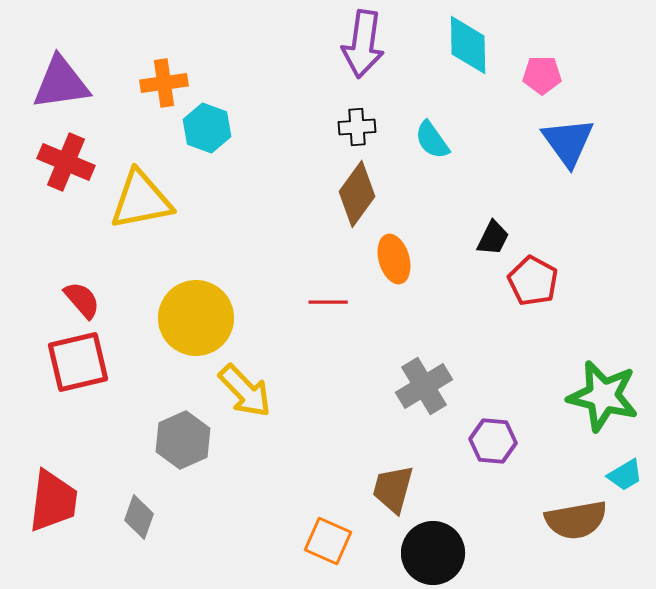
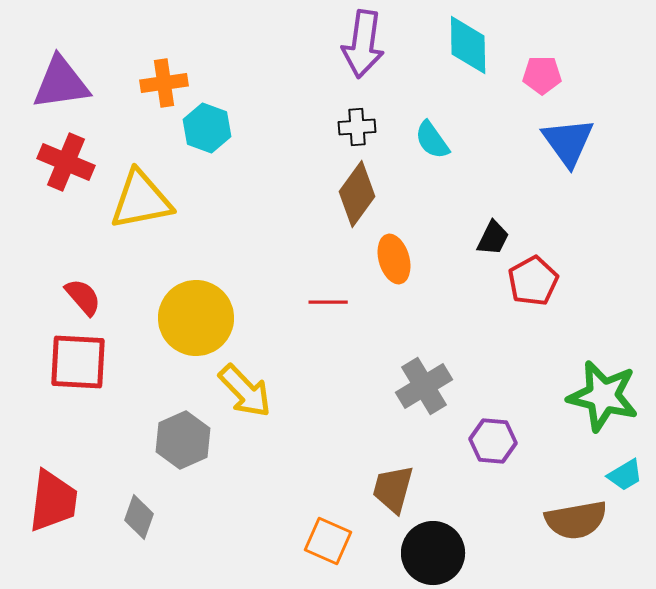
red pentagon: rotated 15 degrees clockwise
red semicircle: moved 1 px right, 3 px up
red square: rotated 16 degrees clockwise
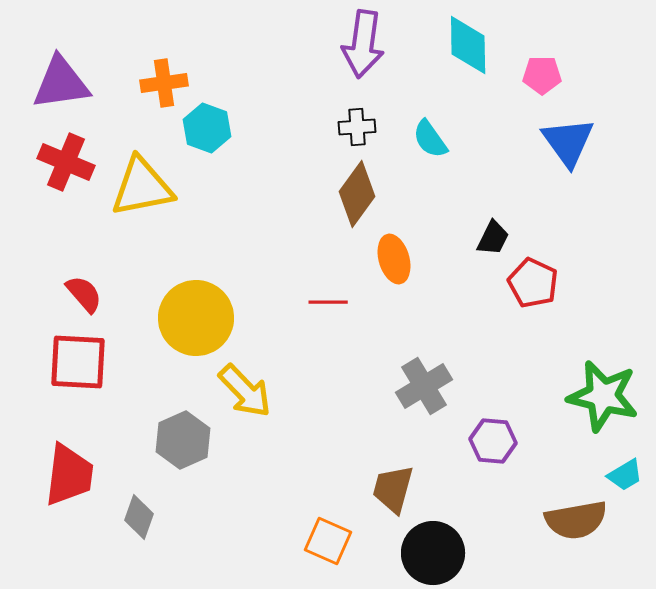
cyan semicircle: moved 2 px left, 1 px up
yellow triangle: moved 1 px right, 13 px up
red pentagon: moved 2 px down; rotated 18 degrees counterclockwise
red semicircle: moved 1 px right, 3 px up
red trapezoid: moved 16 px right, 26 px up
